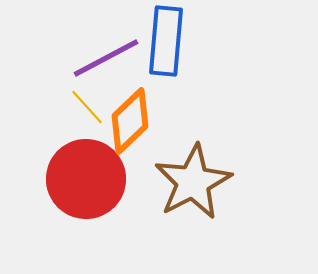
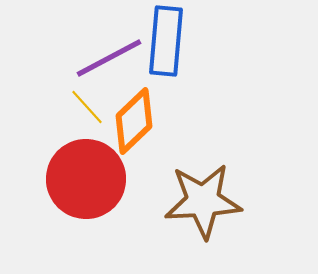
purple line: moved 3 px right
orange diamond: moved 4 px right
brown star: moved 10 px right, 19 px down; rotated 24 degrees clockwise
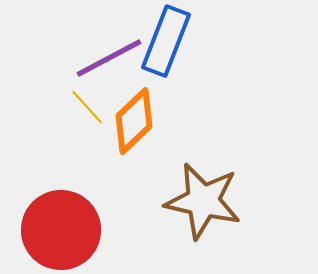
blue rectangle: rotated 16 degrees clockwise
red circle: moved 25 px left, 51 px down
brown star: rotated 16 degrees clockwise
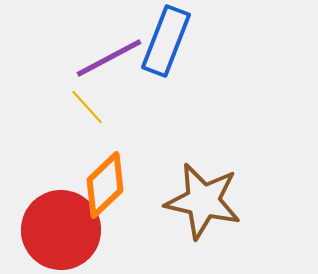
orange diamond: moved 29 px left, 64 px down
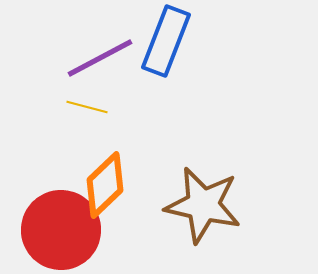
purple line: moved 9 px left
yellow line: rotated 33 degrees counterclockwise
brown star: moved 4 px down
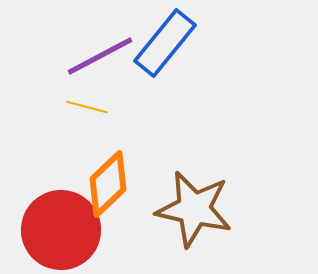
blue rectangle: moved 1 px left, 2 px down; rotated 18 degrees clockwise
purple line: moved 2 px up
orange diamond: moved 3 px right, 1 px up
brown star: moved 9 px left, 4 px down
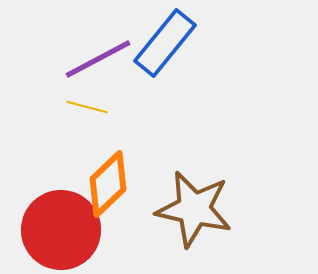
purple line: moved 2 px left, 3 px down
